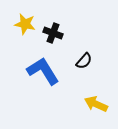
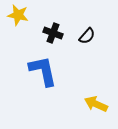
yellow star: moved 7 px left, 9 px up
black semicircle: moved 3 px right, 25 px up
blue L-shape: rotated 20 degrees clockwise
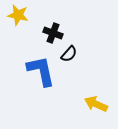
black semicircle: moved 18 px left, 18 px down
blue L-shape: moved 2 px left
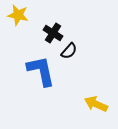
black cross: rotated 12 degrees clockwise
black semicircle: moved 3 px up
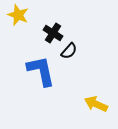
yellow star: rotated 10 degrees clockwise
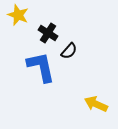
black cross: moved 5 px left
blue L-shape: moved 4 px up
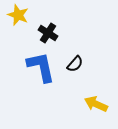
black semicircle: moved 6 px right, 13 px down
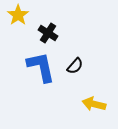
yellow star: rotated 15 degrees clockwise
black semicircle: moved 2 px down
yellow arrow: moved 2 px left; rotated 10 degrees counterclockwise
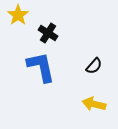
black semicircle: moved 19 px right
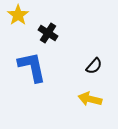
blue L-shape: moved 9 px left
yellow arrow: moved 4 px left, 5 px up
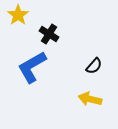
black cross: moved 1 px right, 1 px down
blue L-shape: rotated 108 degrees counterclockwise
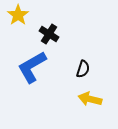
black semicircle: moved 11 px left, 3 px down; rotated 24 degrees counterclockwise
